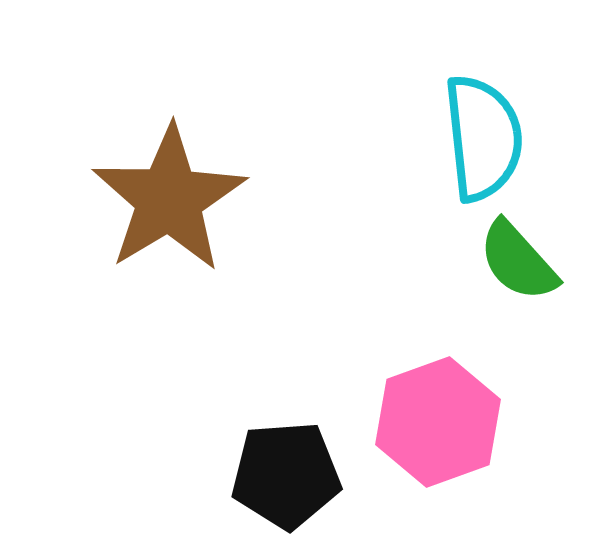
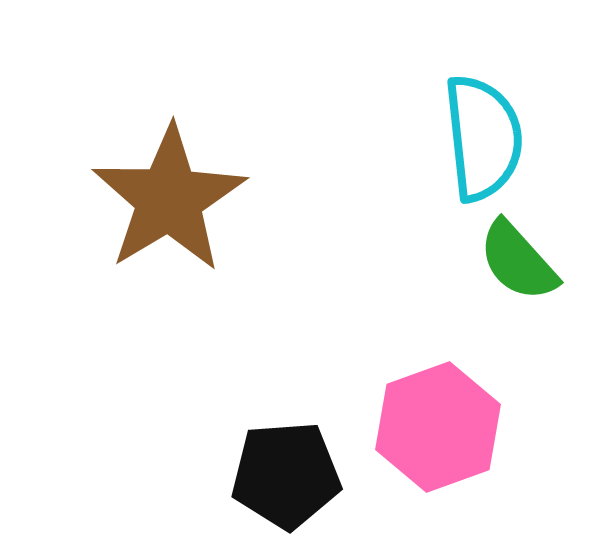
pink hexagon: moved 5 px down
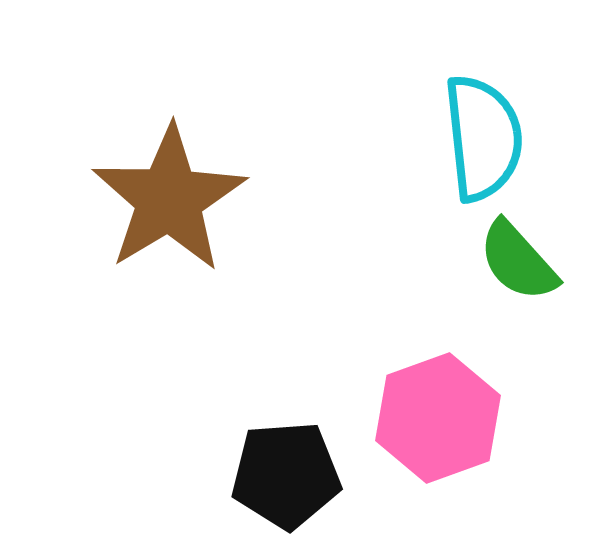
pink hexagon: moved 9 px up
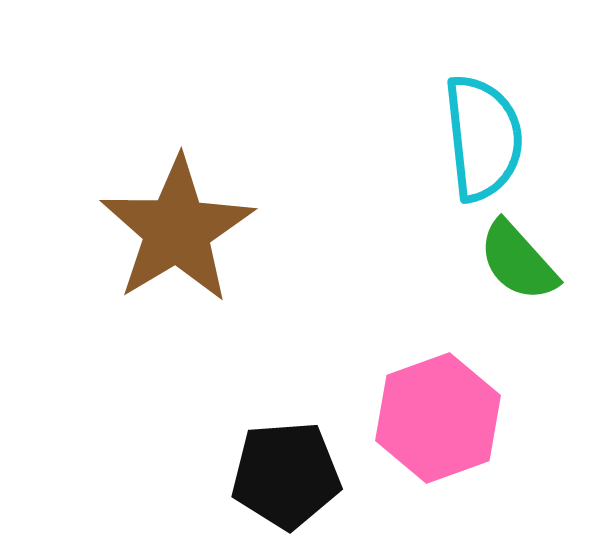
brown star: moved 8 px right, 31 px down
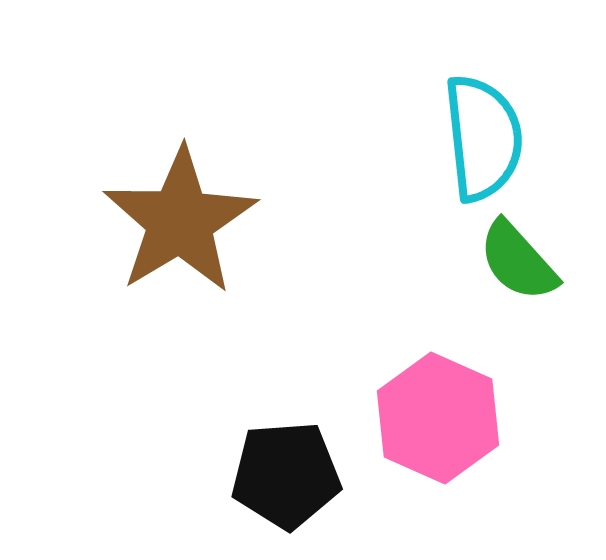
brown star: moved 3 px right, 9 px up
pink hexagon: rotated 16 degrees counterclockwise
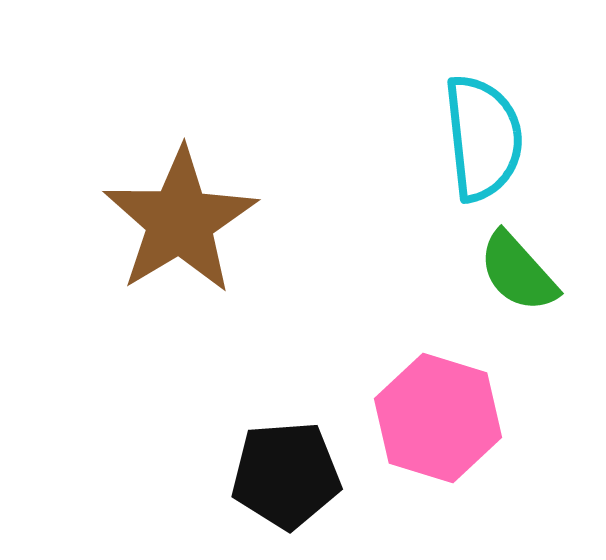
green semicircle: moved 11 px down
pink hexagon: rotated 7 degrees counterclockwise
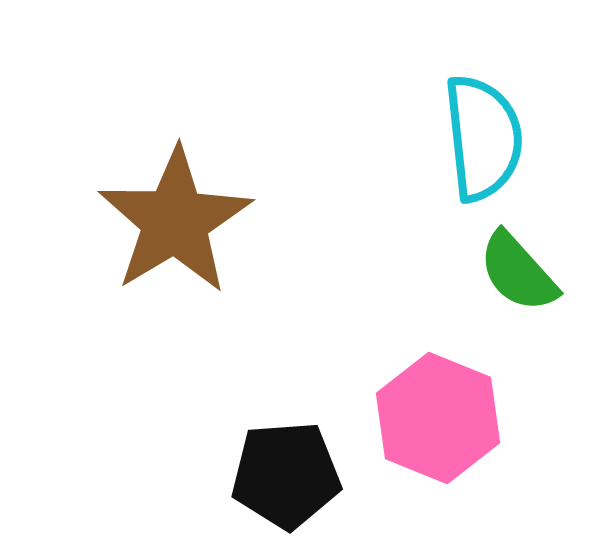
brown star: moved 5 px left
pink hexagon: rotated 5 degrees clockwise
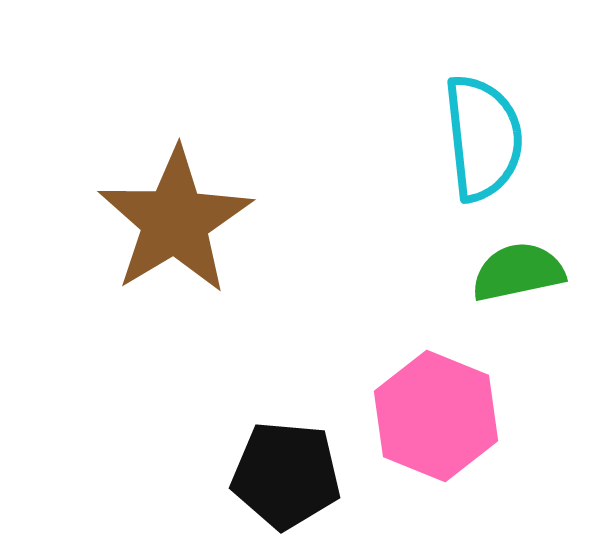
green semicircle: rotated 120 degrees clockwise
pink hexagon: moved 2 px left, 2 px up
black pentagon: rotated 9 degrees clockwise
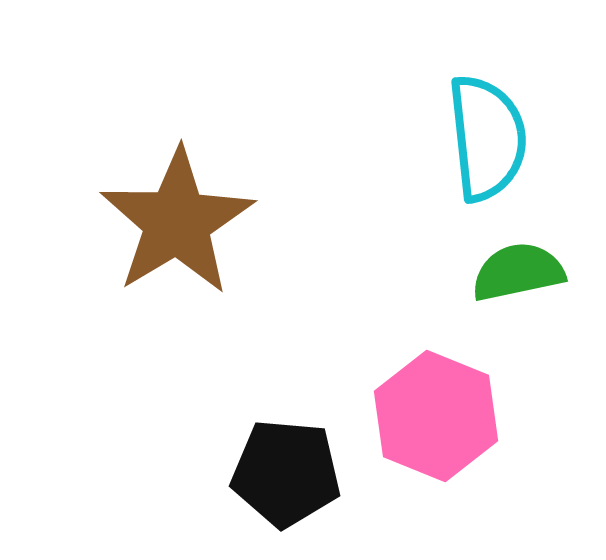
cyan semicircle: moved 4 px right
brown star: moved 2 px right, 1 px down
black pentagon: moved 2 px up
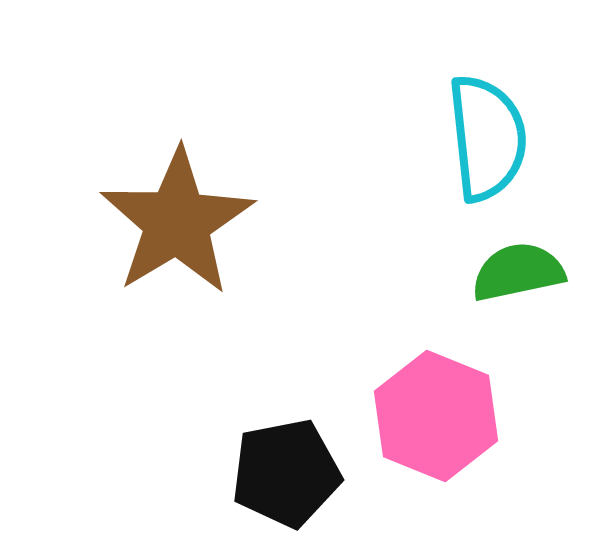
black pentagon: rotated 16 degrees counterclockwise
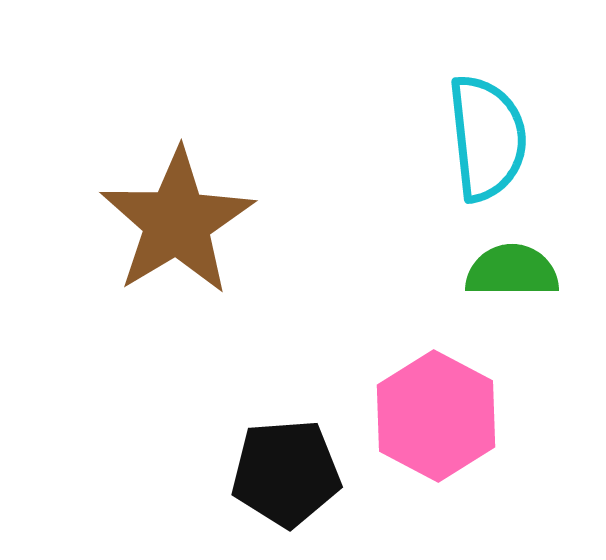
green semicircle: moved 6 px left, 1 px up; rotated 12 degrees clockwise
pink hexagon: rotated 6 degrees clockwise
black pentagon: rotated 7 degrees clockwise
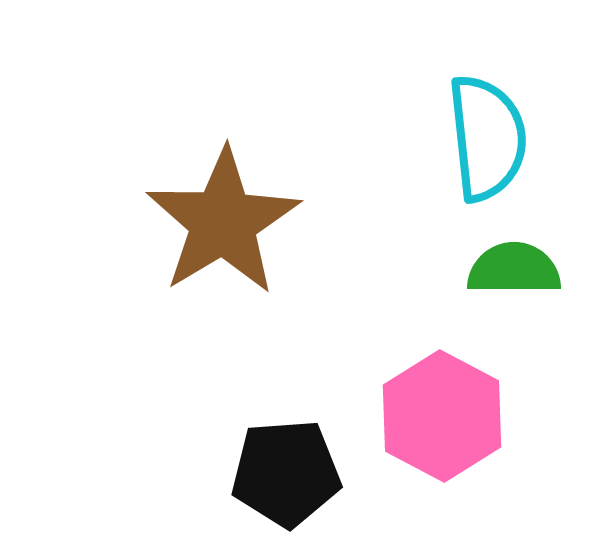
brown star: moved 46 px right
green semicircle: moved 2 px right, 2 px up
pink hexagon: moved 6 px right
